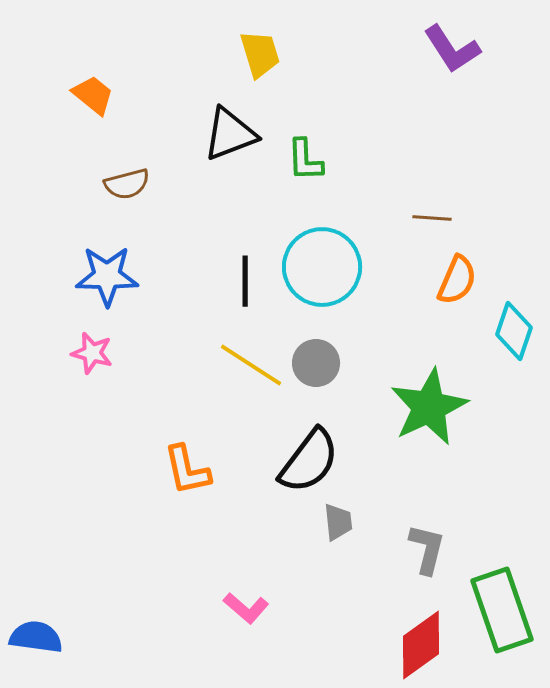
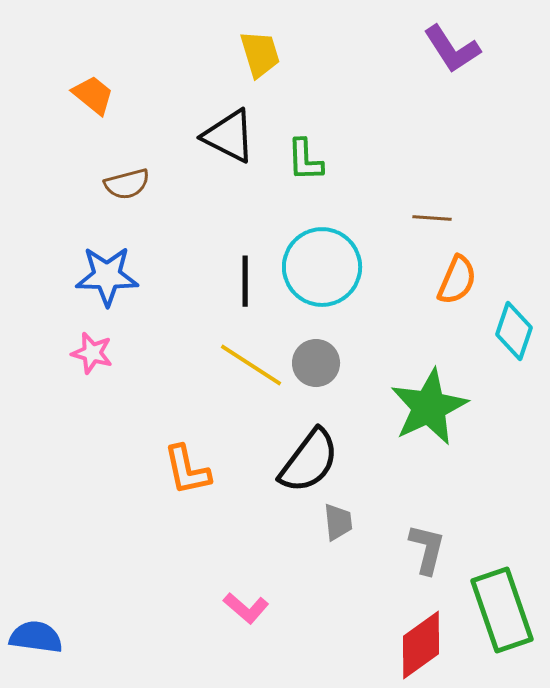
black triangle: moved 1 px left, 2 px down; rotated 48 degrees clockwise
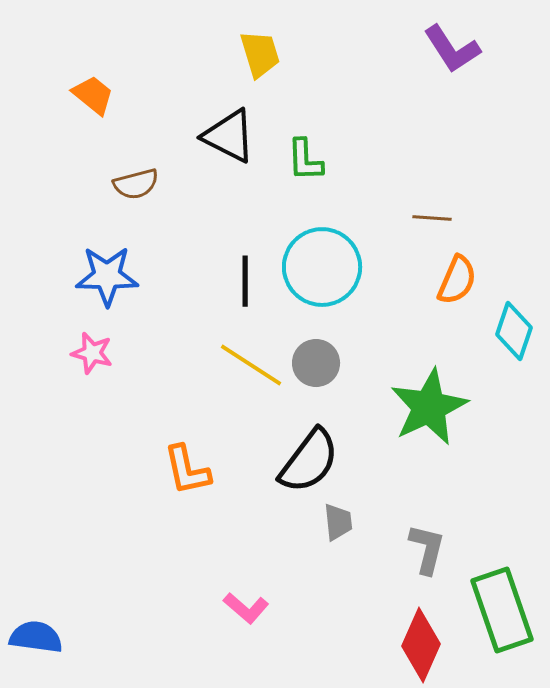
brown semicircle: moved 9 px right
red diamond: rotated 30 degrees counterclockwise
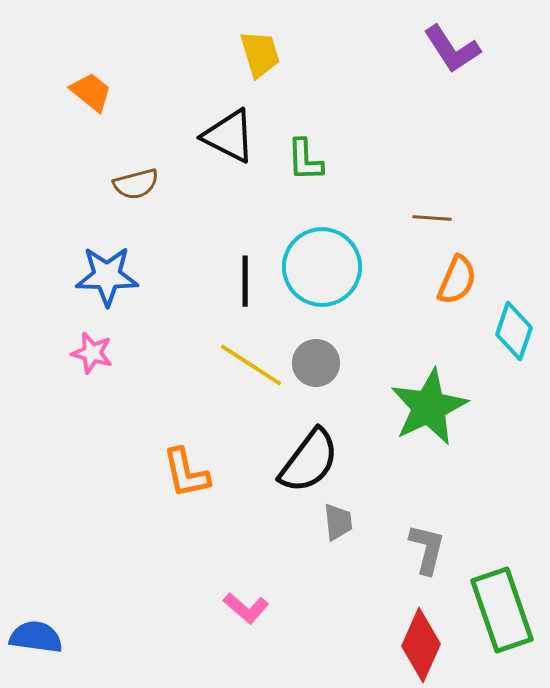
orange trapezoid: moved 2 px left, 3 px up
orange L-shape: moved 1 px left, 3 px down
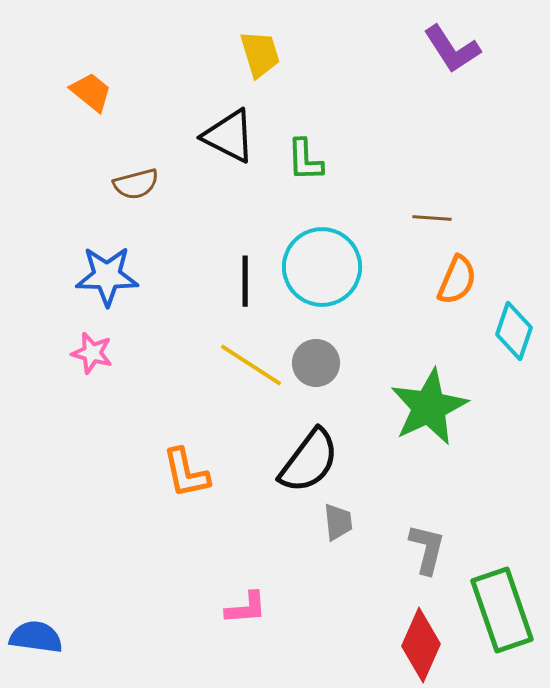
pink L-shape: rotated 45 degrees counterclockwise
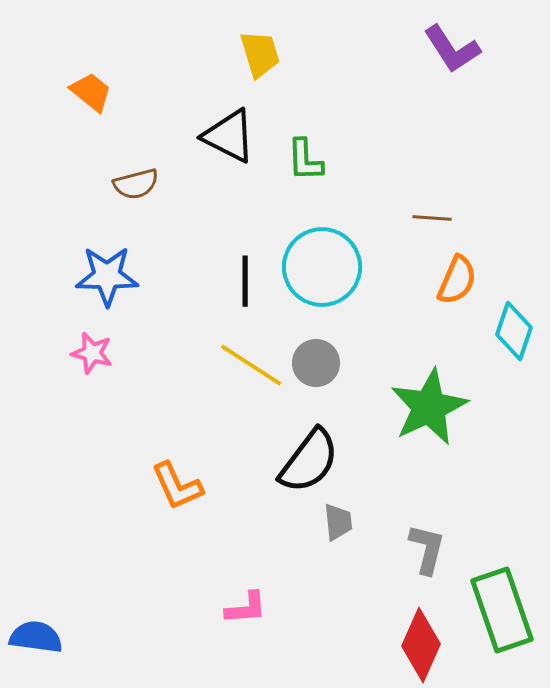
orange L-shape: moved 9 px left, 13 px down; rotated 12 degrees counterclockwise
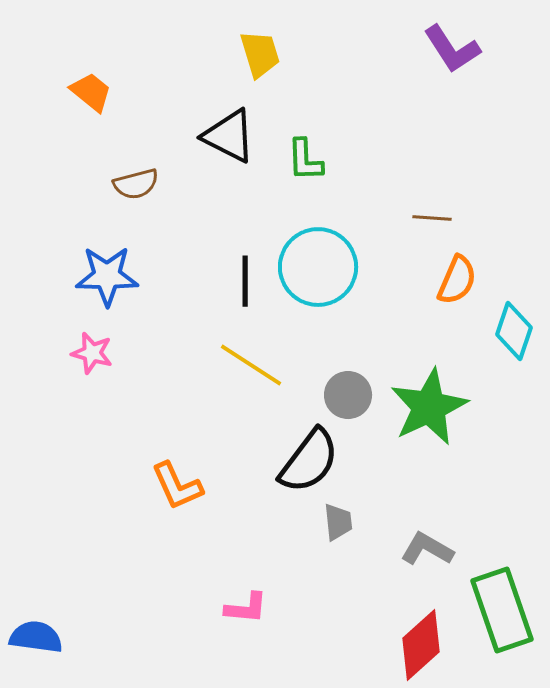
cyan circle: moved 4 px left
gray circle: moved 32 px right, 32 px down
gray L-shape: rotated 74 degrees counterclockwise
pink L-shape: rotated 9 degrees clockwise
red diamond: rotated 24 degrees clockwise
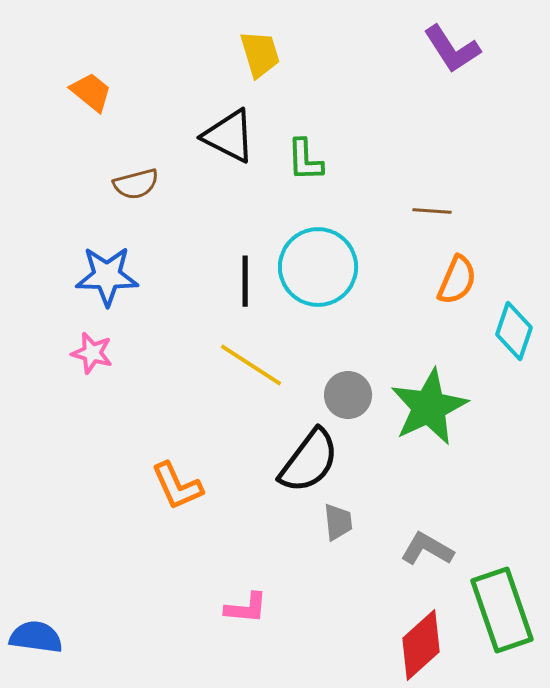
brown line: moved 7 px up
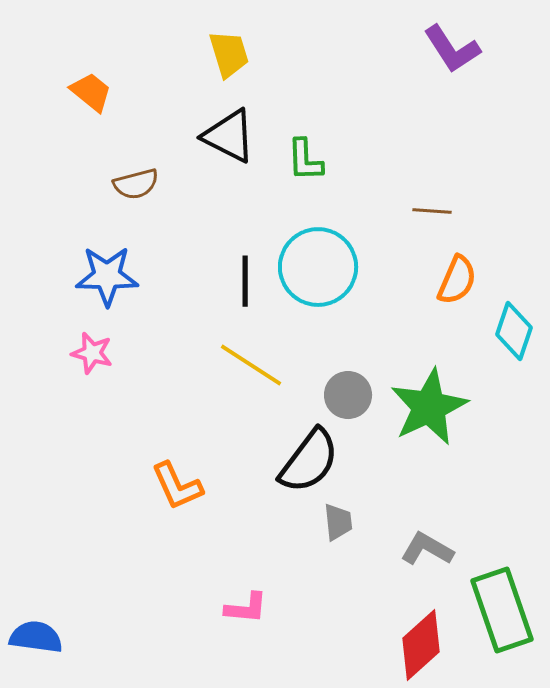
yellow trapezoid: moved 31 px left
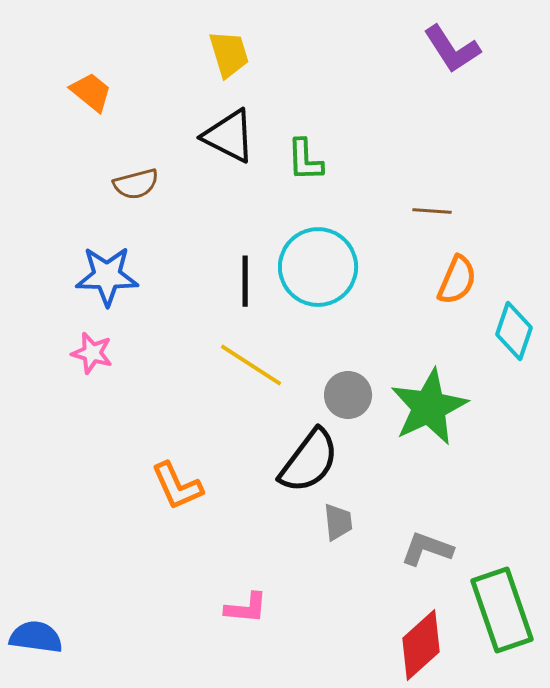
gray L-shape: rotated 10 degrees counterclockwise
